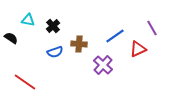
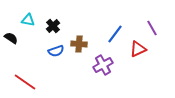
blue line: moved 2 px up; rotated 18 degrees counterclockwise
blue semicircle: moved 1 px right, 1 px up
purple cross: rotated 18 degrees clockwise
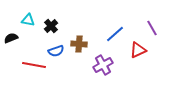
black cross: moved 2 px left
blue line: rotated 12 degrees clockwise
black semicircle: rotated 56 degrees counterclockwise
red triangle: moved 1 px down
red line: moved 9 px right, 17 px up; rotated 25 degrees counterclockwise
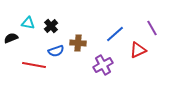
cyan triangle: moved 3 px down
brown cross: moved 1 px left, 1 px up
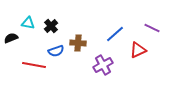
purple line: rotated 35 degrees counterclockwise
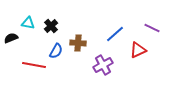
blue semicircle: rotated 42 degrees counterclockwise
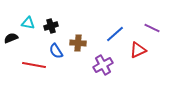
black cross: rotated 24 degrees clockwise
blue semicircle: rotated 119 degrees clockwise
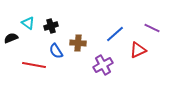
cyan triangle: rotated 24 degrees clockwise
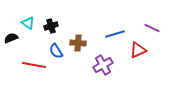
blue line: rotated 24 degrees clockwise
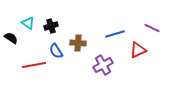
black semicircle: rotated 56 degrees clockwise
red line: rotated 20 degrees counterclockwise
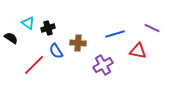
black cross: moved 3 px left, 2 px down
red triangle: moved 1 px down; rotated 36 degrees clockwise
red line: rotated 35 degrees counterclockwise
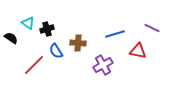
black cross: moved 1 px left, 1 px down
